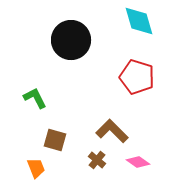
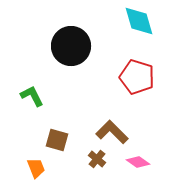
black circle: moved 6 px down
green L-shape: moved 3 px left, 2 px up
brown L-shape: moved 1 px down
brown square: moved 2 px right
brown cross: moved 1 px up
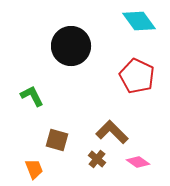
cyan diamond: rotated 20 degrees counterclockwise
red pentagon: moved 1 px up; rotated 8 degrees clockwise
orange trapezoid: moved 2 px left, 1 px down
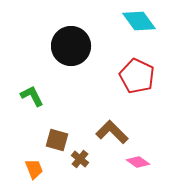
brown cross: moved 17 px left
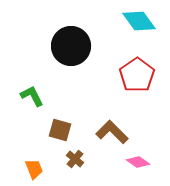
red pentagon: moved 1 px up; rotated 12 degrees clockwise
brown square: moved 3 px right, 10 px up
brown cross: moved 5 px left
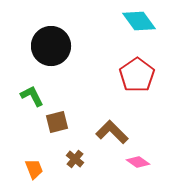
black circle: moved 20 px left
brown square: moved 3 px left, 8 px up; rotated 30 degrees counterclockwise
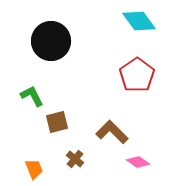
black circle: moved 5 px up
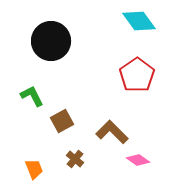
brown square: moved 5 px right, 1 px up; rotated 15 degrees counterclockwise
pink diamond: moved 2 px up
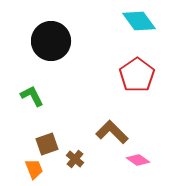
brown square: moved 15 px left, 23 px down; rotated 10 degrees clockwise
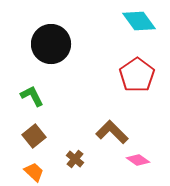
black circle: moved 3 px down
brown square: moved 13 px left, 8 px up; rotated 20 degrees counterclockwise
orange trapezoid: moved 3 px down; rotated 25 degrees counterclockwise
